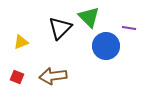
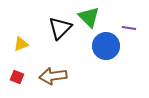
yellow triangle: moved 2 px down
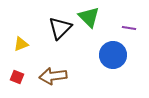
blue circle: moved 7 px right, 9 px down
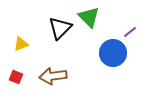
purple line: moved 1 px right, 4 px down; rotated 48 degrees counterclockwise
blue circle: moved 2 px up
red square: moved 1 px left
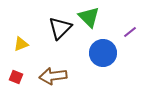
blue circle: moved 10 px left
